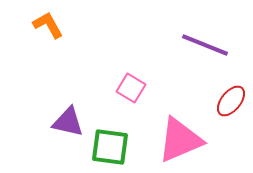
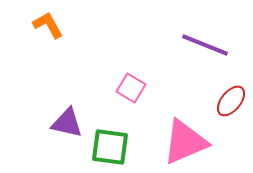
purple triangle: moved 1 px left, 1 px down
pink triangle: moved 5 px right, 2 px down
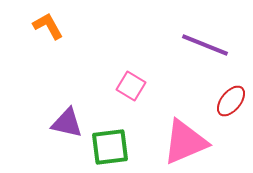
orange L-shape: moved 1 px down
pink square: moved 2 px up
green square: rotated 15 degrees counterclockwise
